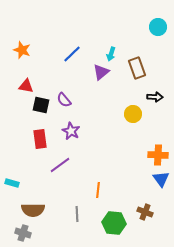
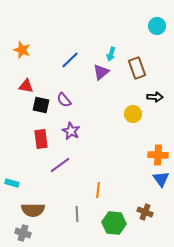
cyan circle: moved 1 px left, 1 px up
blue line: moved 2 px left, 6 px down
red rectangle: moved 1 px right
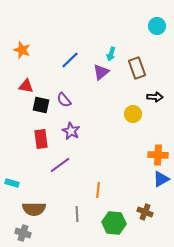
blue triangle: rotated 36 degrees clockwise
brown semicircle: moved 1 px right, 1 px up
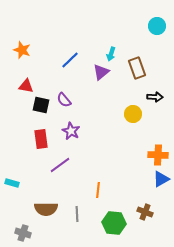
brown semicircle: moved 12 px right
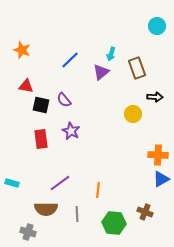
purple line: moved 18 px down
gray cross: moved 5 px right, 1 px up
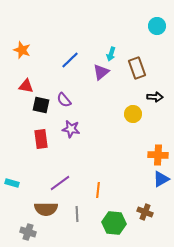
purple star: moved 2 px up; rotated 18 degrees counterclockwise
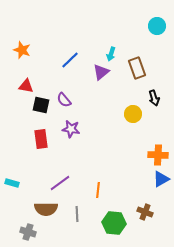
black arrow: moved 1 px left, 1 px down; rotated 70 degrees clockwise
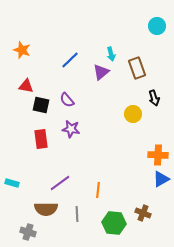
cyan arrow: rotated 32 degrees counterclockwise
purple semicircle: moved 3 px right
brown cross: moved 2 px left, 1 px down
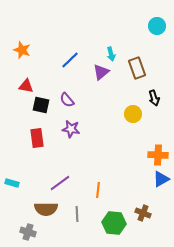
red rectangle: moved 4 px left, 1 px up
